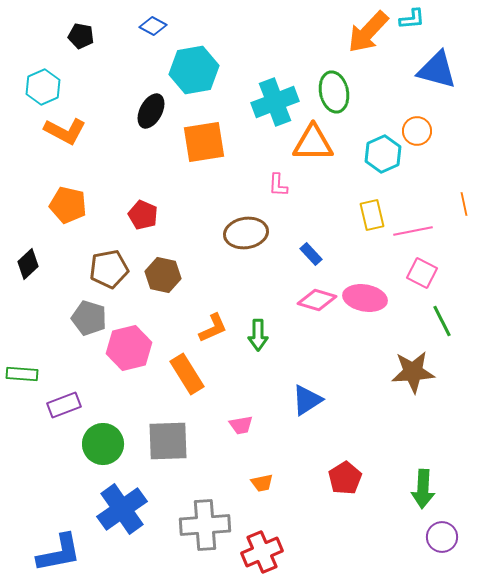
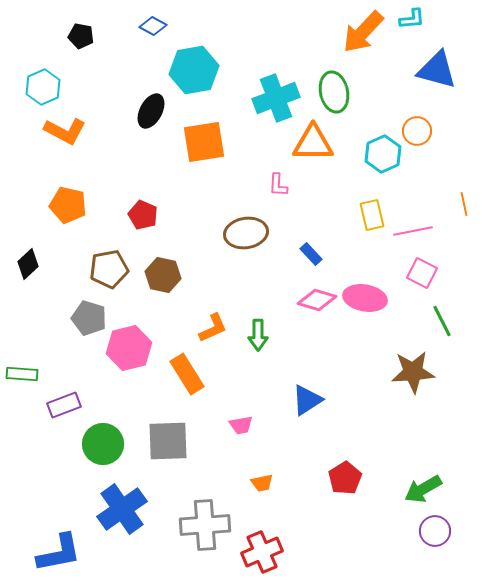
orange arrow at (368, 32): moved 5 px left
cyan cross at (275, 102): moved 1 px right, 4 px up
green arrow at (423, 489): rotated 57 degrees clockwise
purple circle at (442, 537): moved 7 px left, 6 px up
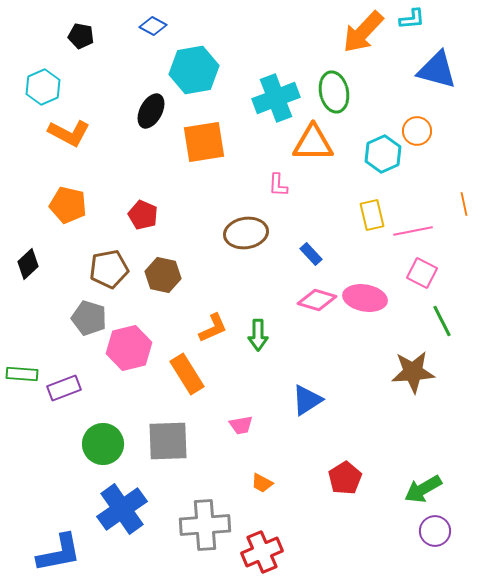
orange L-shape at (65, 131): moved 4 px right, 2 px down
purple rectangle at (64, 405): moved 17 px up
orange trapezoid at (262, 483): rotated 40 degrees clockwise
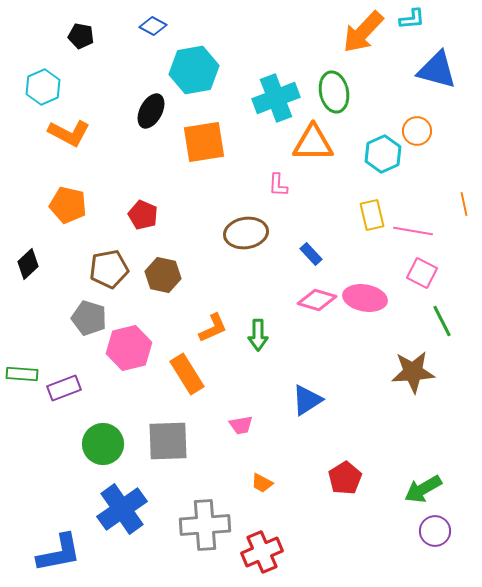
pink line at (413, 231): rotated 21 degrees clockwise
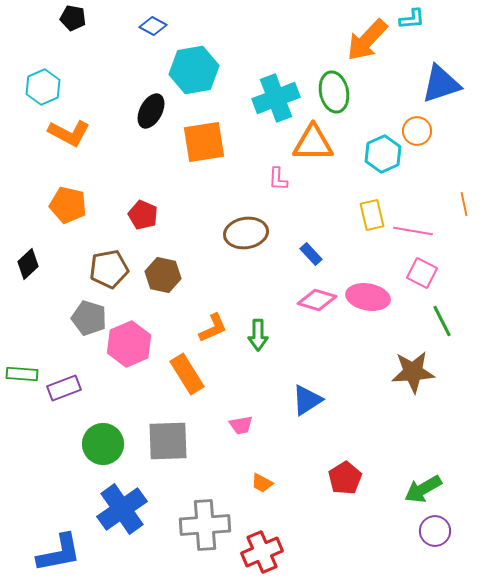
orange arrow at (363, 32): moved 4 px right, 8 px down
black pentagon at (81, 36): moved 8 px left, 18 px up
blue triangle at (437, 70): moved 4 px right, 14 px down; rotated 33 degrees counterclockwise
pink L-shape at (278, 185): moved 6 px up
pink ellipse at (365, 298): moved 3 px right, 1 px up
pink hexagon at (129, 348): moved 4 px up; rotated 9 degrees counterclockwise
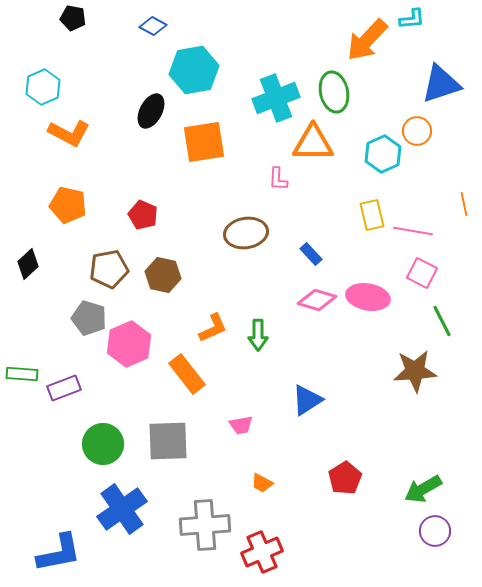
brown star at (413, 372): moved 2 px right, 1 px up
orange rectangle at (187, 374): rotated 6 degrees counterclockwise
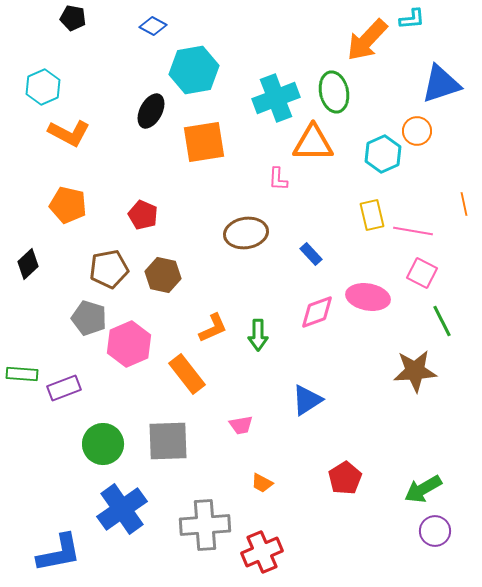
pink diamond at (317, 300): moved 12 px down; rotated 36 degrees counterclockwise
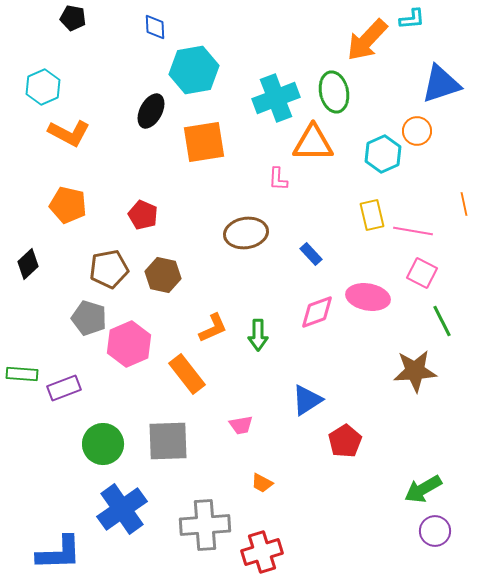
blue diamond at (153, 26): moved 2 px right, 1 px down; rotated 60 degrees clockwise
red pentagon at (345, 478): moved 37 px up
red cross at (262, 552): rotated 6 degrees clockwise
blue L-shape at (59, 553): rotated 9 degrees clockwise
